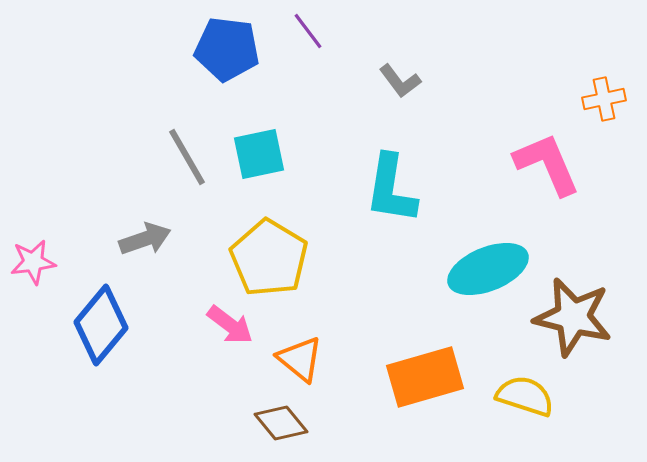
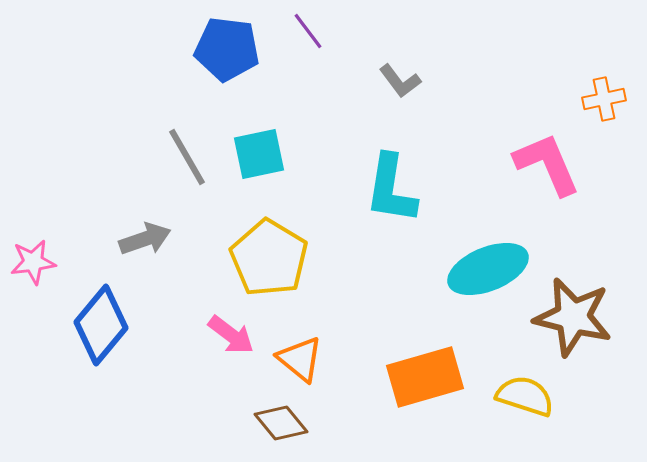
pink arrow: moved 1 px right, 10 px down
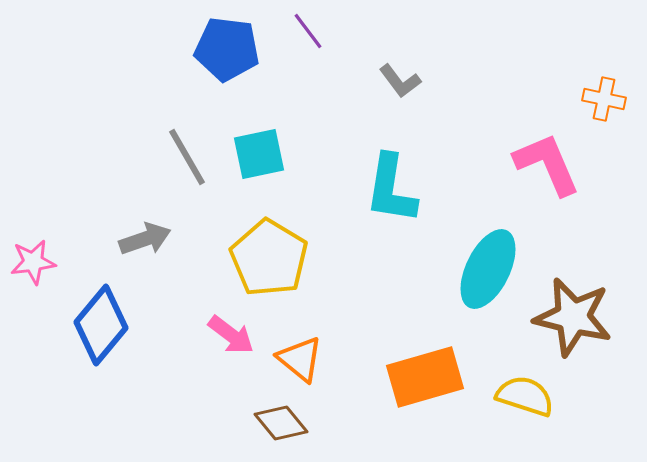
orange cross: rotated 24 degrees clockwise
cyan ellipse: rotated 42 degrees counterclockwise
